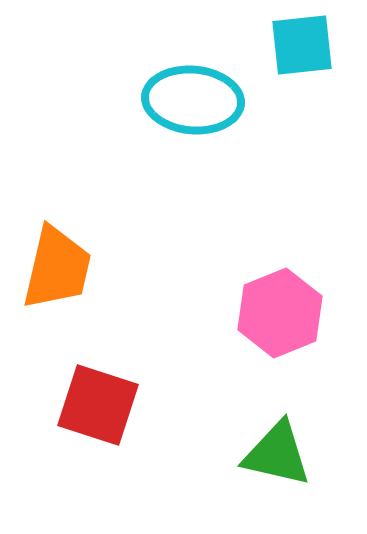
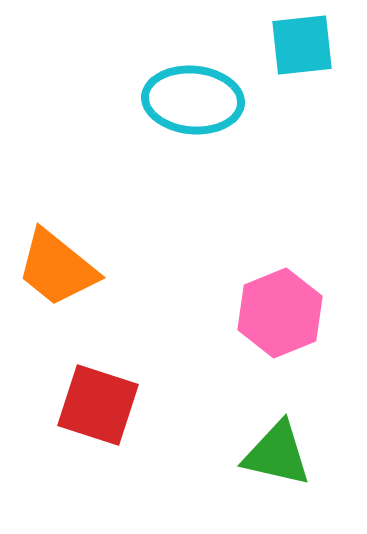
orange trapezoid: rotated 116 degrees clockwise
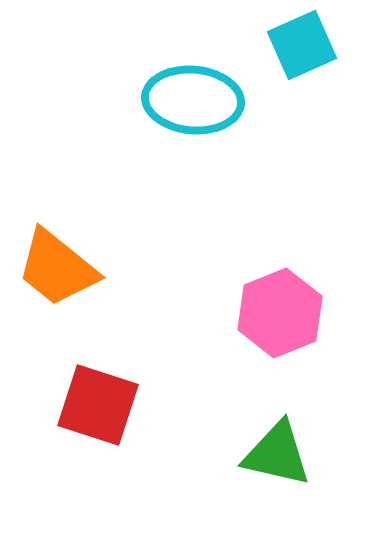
cyan square: rotated 18 degrees counterclockwise
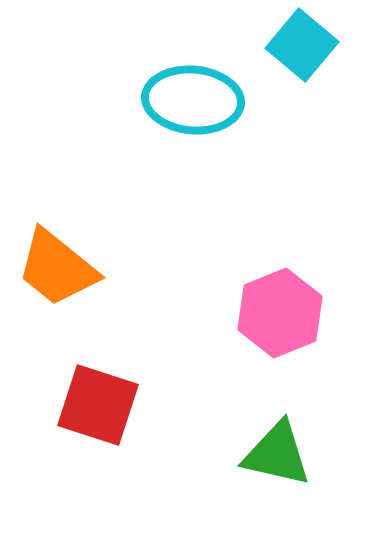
cyan square: rotated 26 degrees counterclockwise
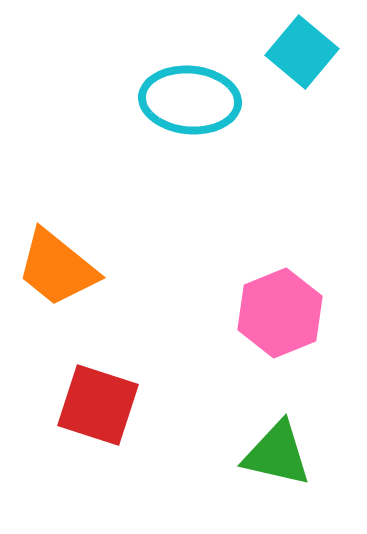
cyan square: moved 7 px down
cyan ellipse: moved 3 px left
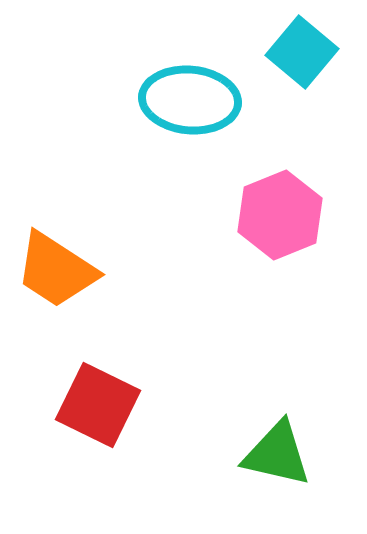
orange trapezoid: moved 1 px left, 2 px down; rotated 6 degrees counterclockwise
pink hexagon: moved 98 px up
red square: rotated 8 degrees clockwise
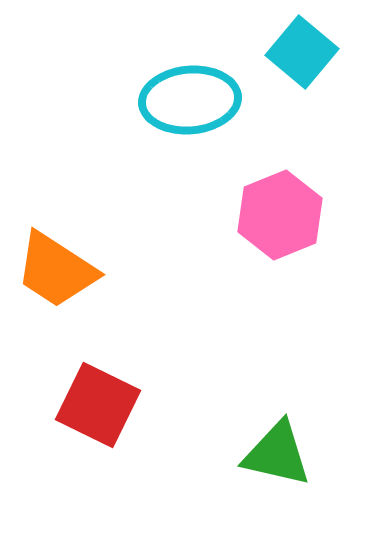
cyan ellipse: rotated 10 degrees counterclockwise
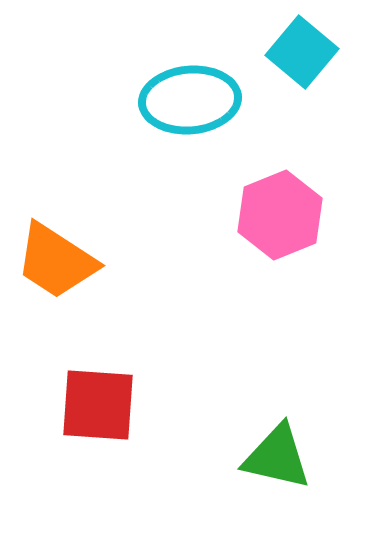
orange trapezoid: moved 9 px up
red square: rotated 22 degrees counterclockwise
green triangle: moved 3 px down
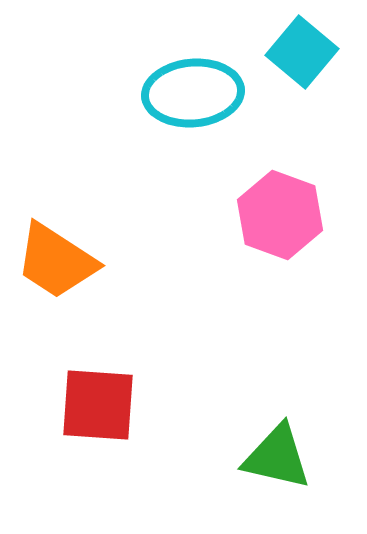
cyan ellipse: moved 3 px right, 7 px up
pink hexagon: rotated 18 degrees counterclockwise
